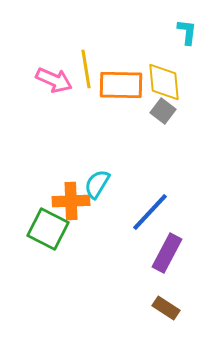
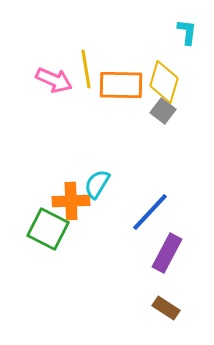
yellow diamond: rotated 21 degrees clockwise
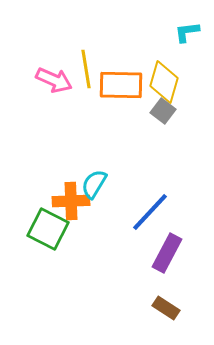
cyan L-shape: rotated 104 degrees counterclockwise
cyan semicircle: moved 3 px left
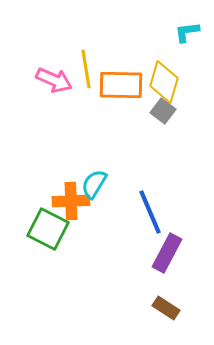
blue line: rotated 66 degrees counterclockwise
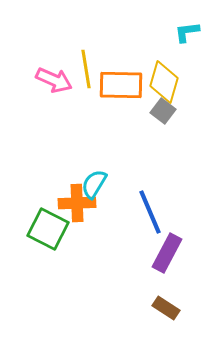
orange cross: moved 6 px right, 2 px down
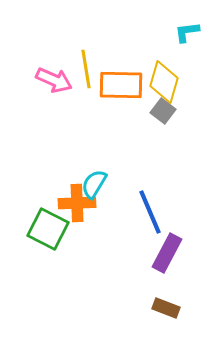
brown rectangle: rotated 12 degrees counterclockwise
